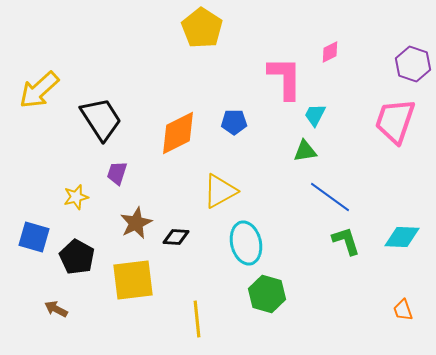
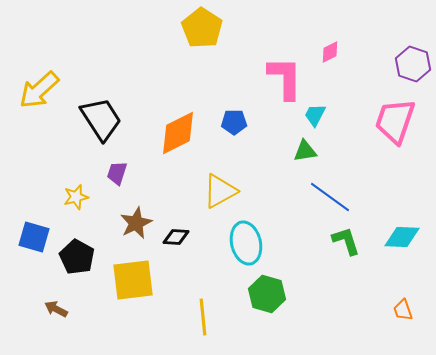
yellow line: moved 6 px right, 2 px up
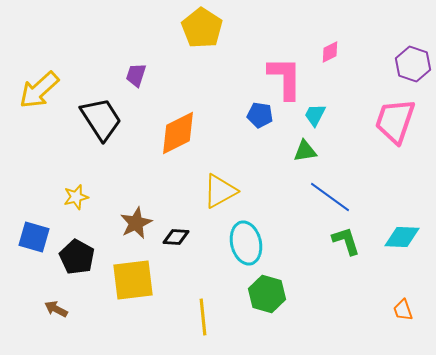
blue pentagon: moved 26 px right, 7 px up; rotated 10 degrees clockwise
purple trapezoid: moved 19 px right, 98 px up
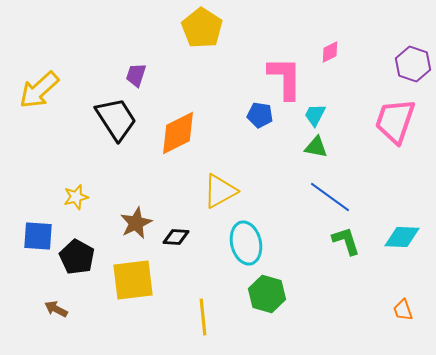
black trapezoid: moved 15 px right
green triangle: moved 11 px right, 4 px up; rotated 20 degrees clockwise
blue square: moved 4 px right, 1 px up; rotated 12 degrees counterclockwise
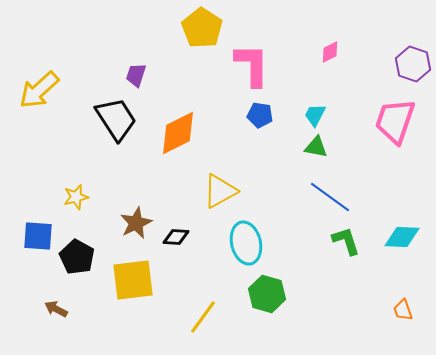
pink L-shape: moved 33 px left, 13 px up
yellow line: rotated 42 degrees clockwise
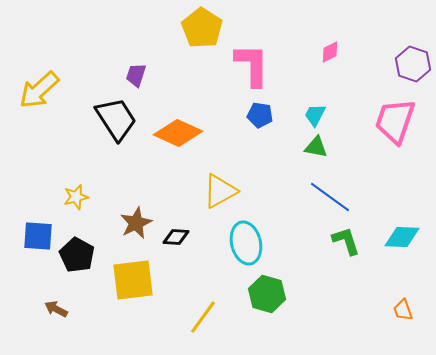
orange diamond: rotated 51 degrees clockwise
black pentagon: moved 2 px up
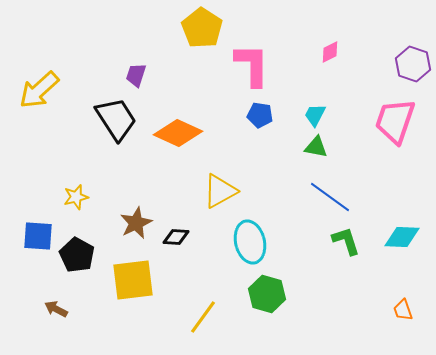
cyan ellipse: moved 4 px right, 1 px up
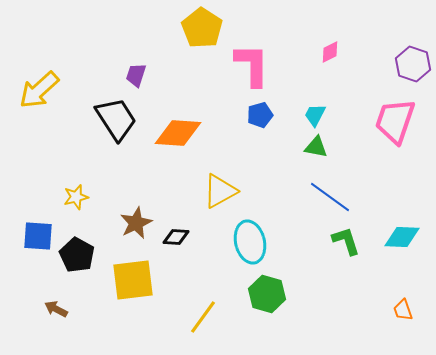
blue pentagon: rotated 25 degrees counterclockwise
orange diamond: rotated 21 degrees counterclockwise
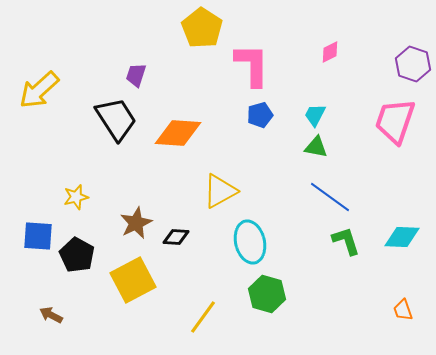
yellow square: rotated 21 degrees counterclockwise
brown arrow: moved 5 px left, 6 px down
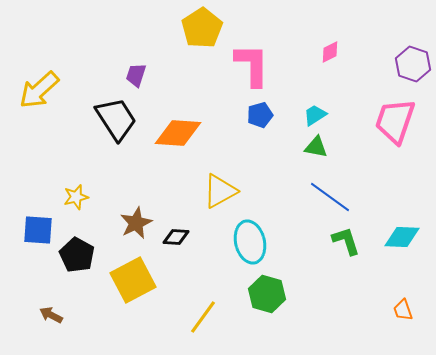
yellow pentagon: rotated 6 degrees clockwise
cyan trapezoid: rotated 30 degrees clockwise
blue square: moved 6 px up
